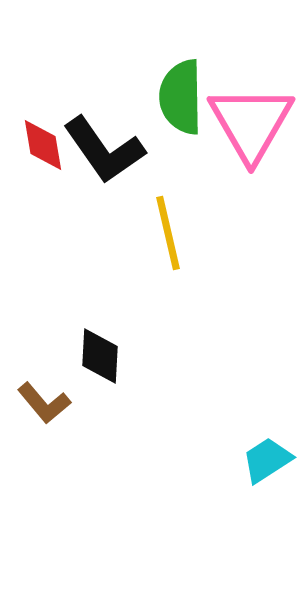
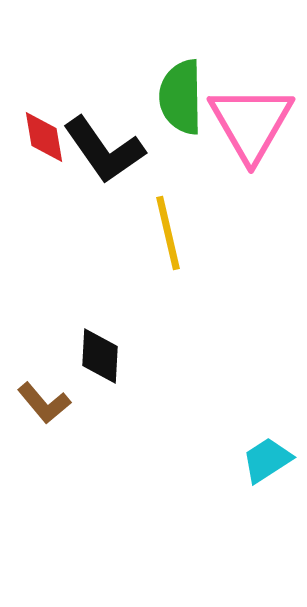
red diamond: moved 1 px right, 8 px up
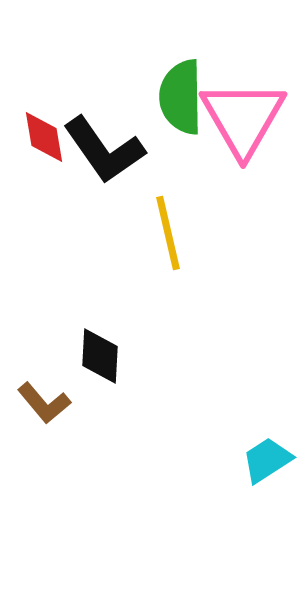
pink triangle: moved 8 px left, 5 px up
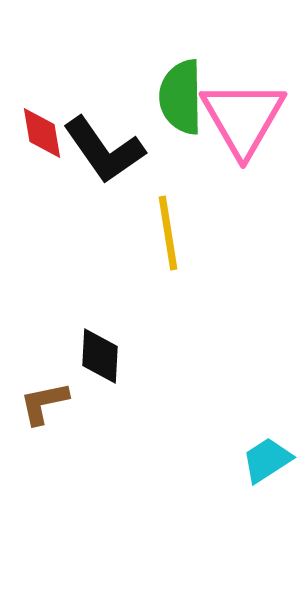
red diamond: moved 2 px left, 4 px up
yellow line: rotated 4 degrees clockwise
brown L-shape: rotated 118 degrees clockwise
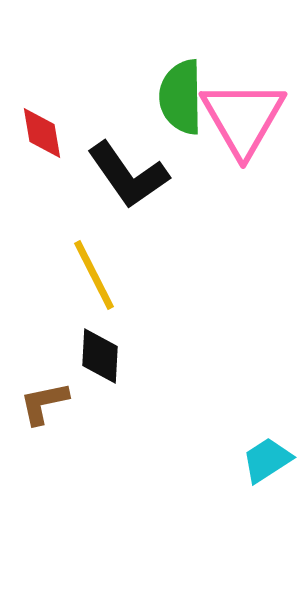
black L-shape: moved 24 px right, 25 px down
yellow line: moved 74 px left, 42 px down; rotated 18 degrees counterclockwise
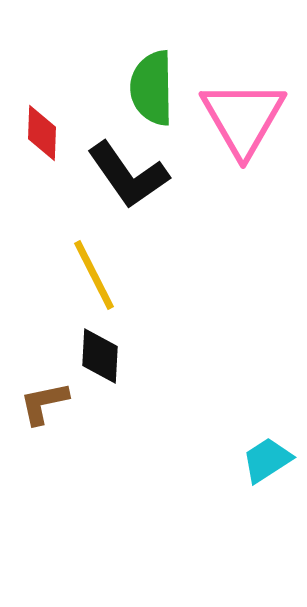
green semicircle: moved 29 px left, 9 px up
red diamond: rotated 12 degrees clockwise
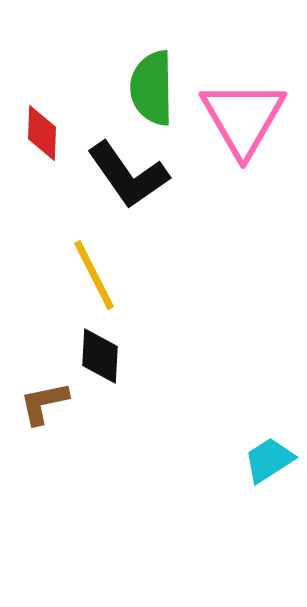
cyan trapezoid: moved 2 px right
